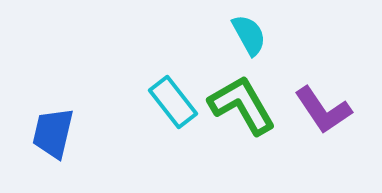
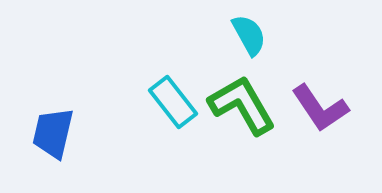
purple L-shape: moved 3 px left, 2 px up
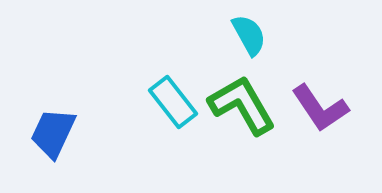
blue trapezoid: rotated 12 degrees clockwise
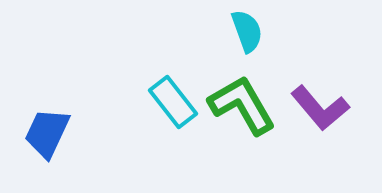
cyan semicircle: moved 2 px left, 4 px up; rotated 9 degrees clockwise
purple L-shape: rotated 6 degrees counterclockwise
blue trapezoid: moved 6 px left
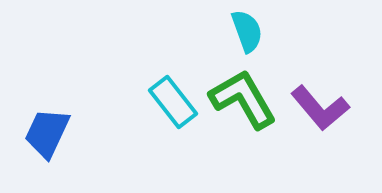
green L-shape: moved 1 px right, 6 px up
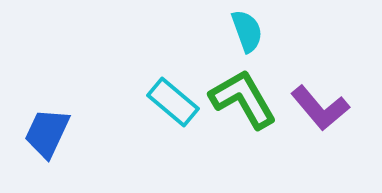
cyan rectangle: rotated 12 degrees counterclockwise
